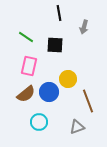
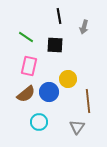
black line: moved 3 px down
brown line: rotated 15 degrees clockwise
gray triangle: rotated 35 degrees counterclockwise
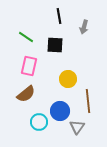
blue circle: moved 11 px right, 19 px down
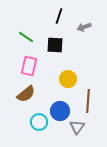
black line: rotated 28 degrees clockwise
gray arrow: rotated 56 degrees clockwise
brown line: rotated 10 degrees clockwise
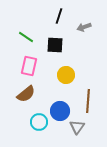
yellow circle: moved 2 px left, 4 px up
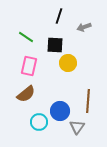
yellow circle: moved 2 px right, 12 px up
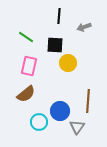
black line: rotated 14 degrees counterclockwise
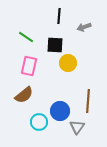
brown semicircle: moved 2 px left, 1 px down
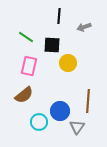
black square: moved 3 px left
